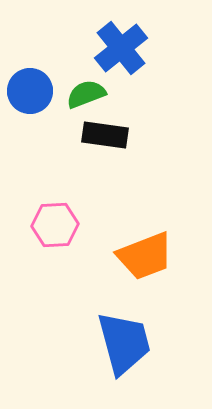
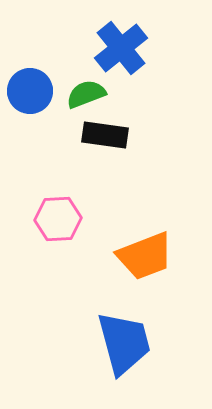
pink hexagon: moved 3 px right, 6 px up
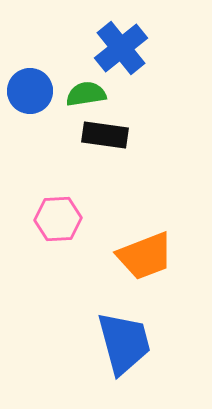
green semicircle: rotated 12 degrees clockwise
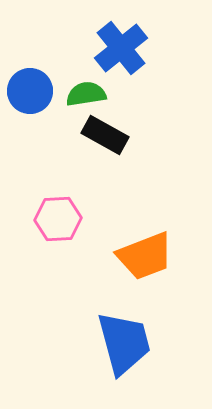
black rectangle: rotated 21 degrees clockwise
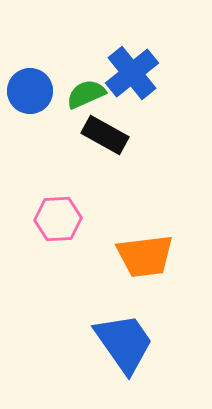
blue cross: moved 11 px right, 25 px down
green semicircle: rotated 15 degrees counterclockwise
orange trapezoid: rotated 14 degrees clockwise
blue trapezoid: rotated 20 degrees counterclockwise
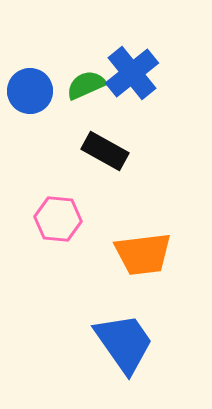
green semicircle: moved 9 px up
black rectangle: moved 16 px down
pink hexagon: rotated 9 degrees clockwise
orange trapezoid: moved 2 px left, 2 px up
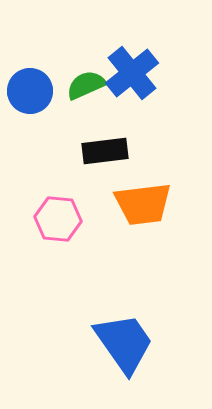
black rectangle: rotated 36 degrees counterclockwise
orange trapezoid: moved 50 px up
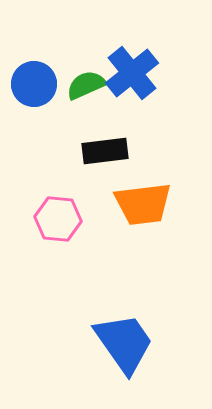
blue circle: moved 4 px right, 7 px up
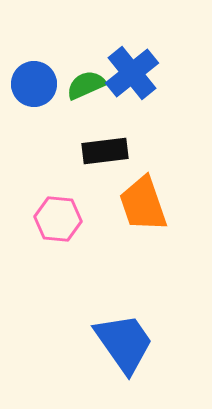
orange trapezoid: rotated 78 degrees clockwise
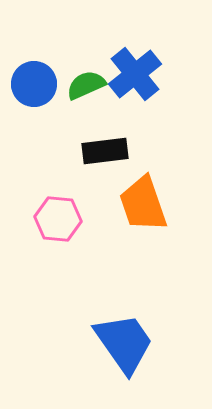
blue cross: moved 3 px right, 1 px down
